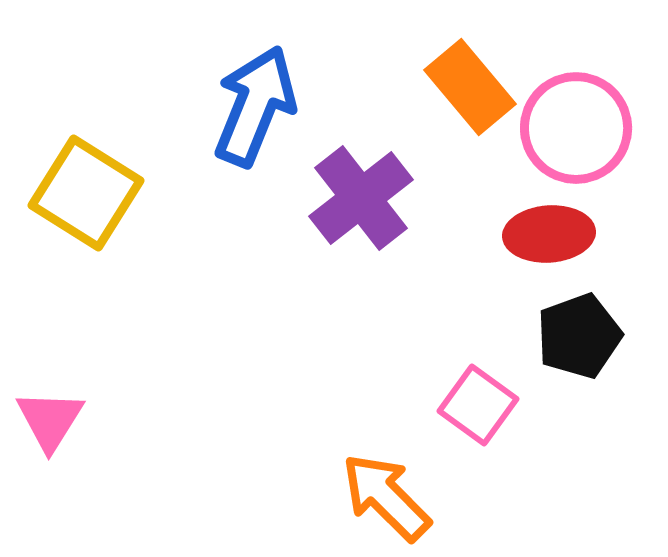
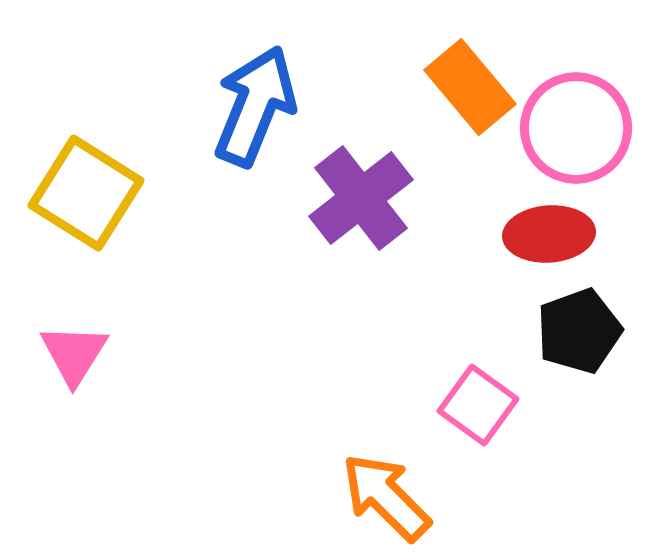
black pentagon: moved 5 px up
pink triangle: moved 24 px right, 66 px up
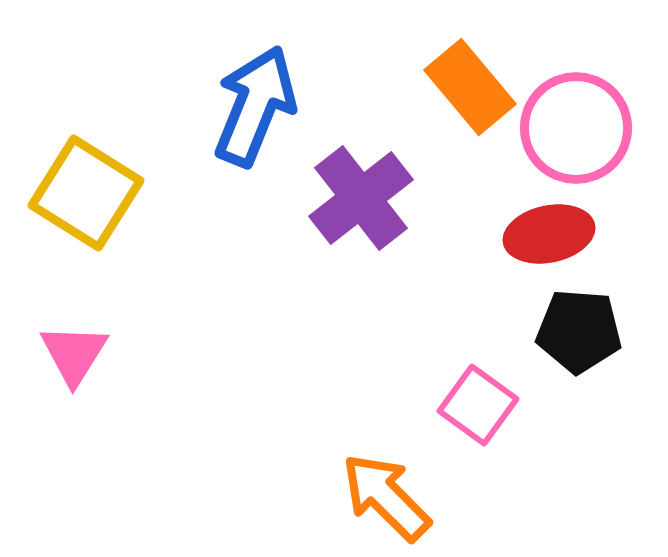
red ellipse: rotated 8 degrees counterclockwise
black pentagon: rotated 24 degrees clockwise
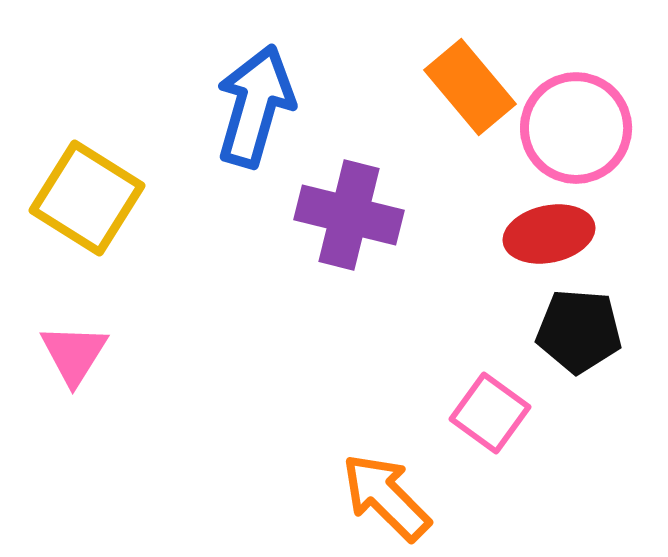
blue arrow: rotated 6 degrees counterclockwise
yellow square: moved 1 px right, 5 px down
purple cross: moved 12 px left, 17 px down; rotated 38 degrees counterclockwise
pink square: moved 12 px right, 8 px down
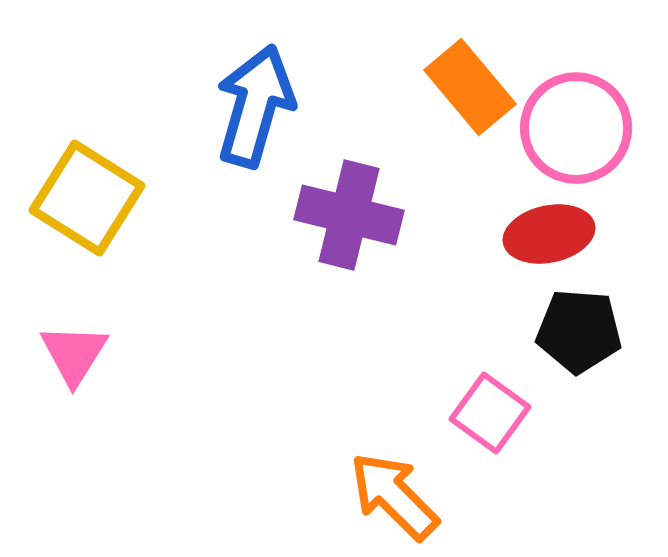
orange arrow: moved 8 px right, 1 px up
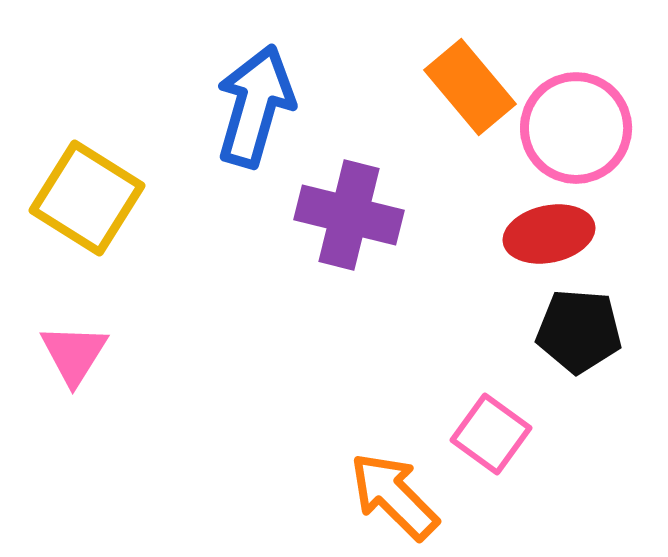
pink square: moved 1 px right, 21 px down
